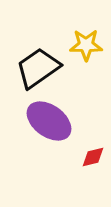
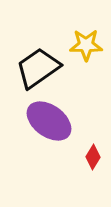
red diamond: rotated 45 degrees counterclockwise
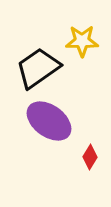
yellow star: moved 4 px left, 4 px up
red diamond: moved 3 px left
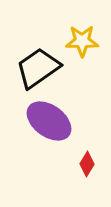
red diamond: moved 3 px left, 7 px down
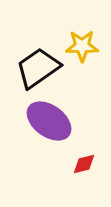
yellow star: moved 5 px down
red diamond: moved 3 px left; rotated 45 degrees clockwise
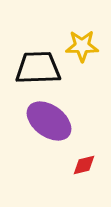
black trapezoid: rotated 33 degrees clockwise
red diamond: moved 1 px down
